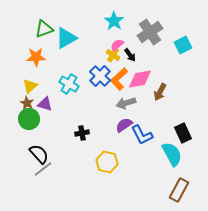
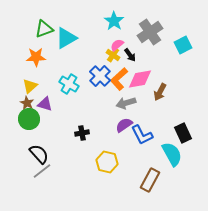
gray line: moved 1 px left, 2 px down
brown rectangle: moved 29 px left, 10 px up
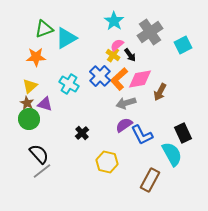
black cross: rotated 32 degrees counterclockwise
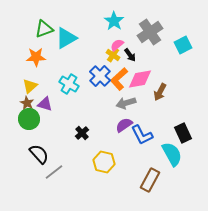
yellow hexagon: moved 3 px left
gray line: moved 12 px right, 1 px down
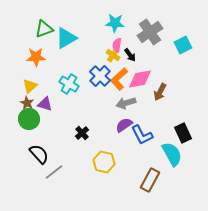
cyan star: moved 1 px right, 2 px down; rotated 30 degrees counterclockwise
pink semicircle: rotated 40 degrees counterclockwise
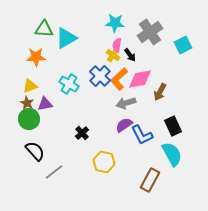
green triangle: rotated 24 degrees clockwise
yellow triangle: rotated 21 degrees clockwise
purple triangle: rotated 28 degrees counterclockwise
black rectangle: moved 10 px left, 7 px up
black semicircle: moved 4 px left, 3 px up
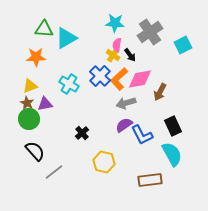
brown rectangle: rotated 55 degrees clockwise
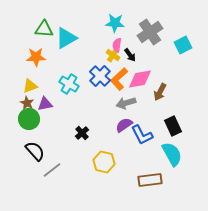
gray line: moved 2 px left, 2 px up
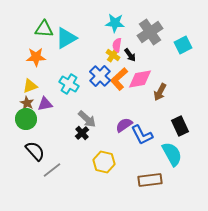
gray arrow: moved 39 px left, 16 px down; rotated 120 degrees counterclockwise
green circle: moved 3 px left
black rectangle: moved 7 px right
